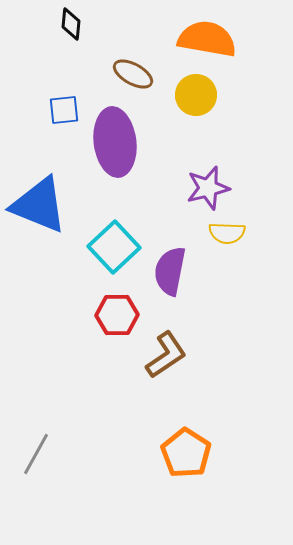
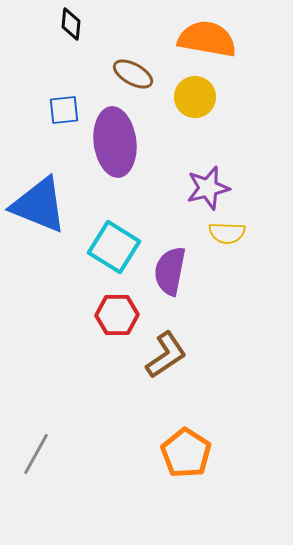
yellow circle: moved 1 px left, 2 px down
cyan square: rotated 15 degrees counterclockwise
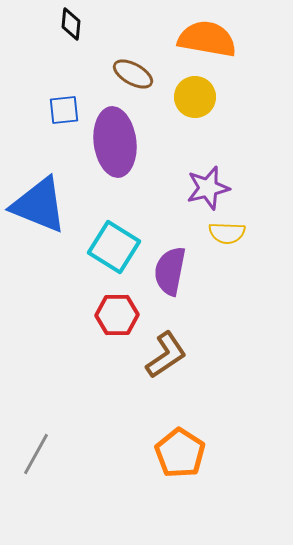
orange pentagon: moved 6 px left
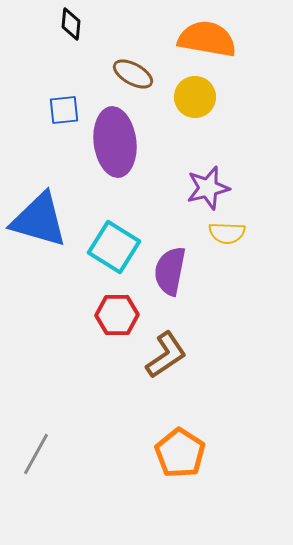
blue triangle: moved 15 px down; rotated 6 degrees counterclockwise
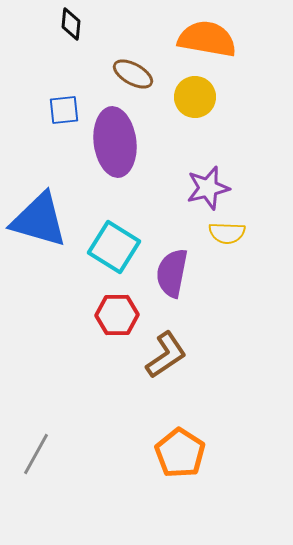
purple semicircle: moved 2 px right, 2 px down
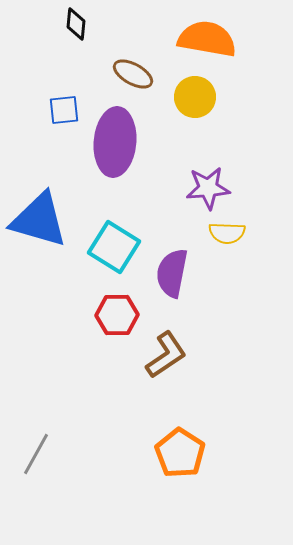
black diamond: moved 5 px right
purple ellipse: rotated 12 degrees clockwise
purple star: rotated 9 degrees clockwise
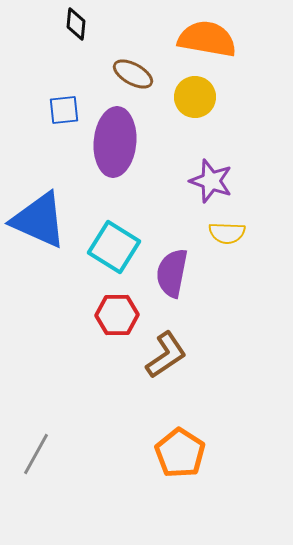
purple star: moved 3 px right, 7 px up; rotated 24 degrees clockwise
blue triangle: rotated 8 degrees clockwise
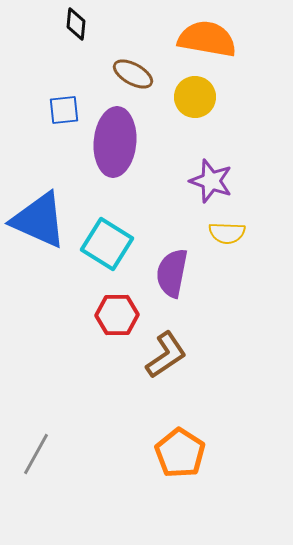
cyan square: moved 7 px left, 3 px up
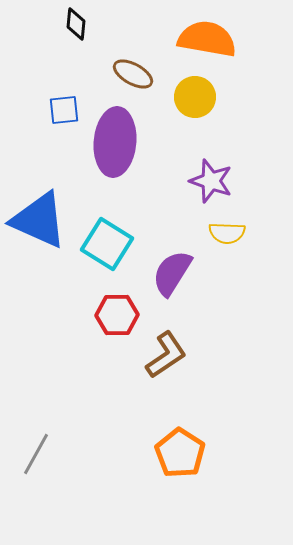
purple semicircle: rotated 21 degrees clockwise
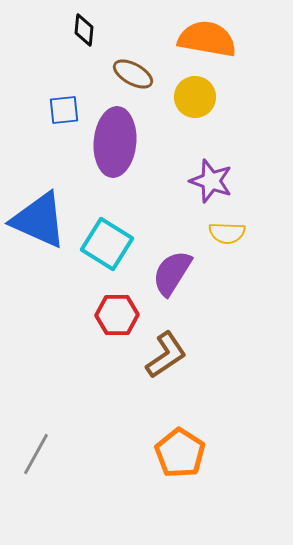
black diamond: moved 8 px right, 6 px down
